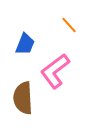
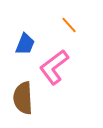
pink L-shape: moved 1 px left, 4 px up
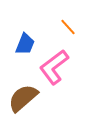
orange line: moved 1 px left, 2 px down
brown semicircle: rotated 52 degrees clockwise
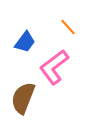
blue trapezoid: moved 2 px up; rotated 15 degrees clockwise
brown semicircle: rotated 28 degrees counterclockwise
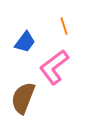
orange line: moved 4 px left, 1 px up; rotated 24 degrees clockwise
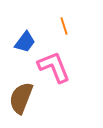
pink L-shape: rotated 105 degrees clockwise
brown semicircle: moved 2 px left
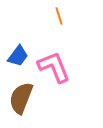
orange line: moved 5 px left, 10 px up
blue trapezoid: moved 7 px left, 14 px down
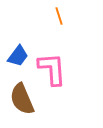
pink L-shape: moved 2 px left, 2 px down; rotated 18 degrees clockwise
brown semicircle: moved 1 px right, 1 px down; rotated 44 degrees counterclockwise
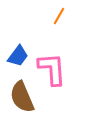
orange line: rotated 48 degrees clockwise
brown semicircle: moved 2 px up
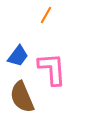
orange line: moved 13 px left, 1 px up
